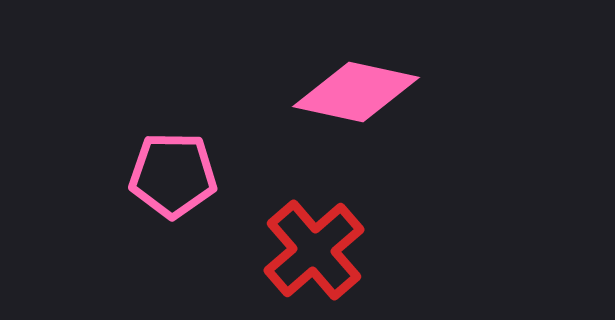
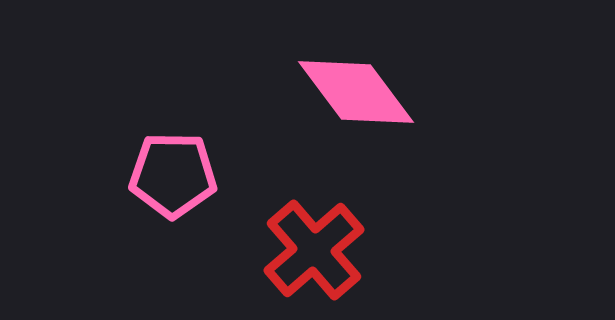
pink diamond: rotated 41 degrees clockwise
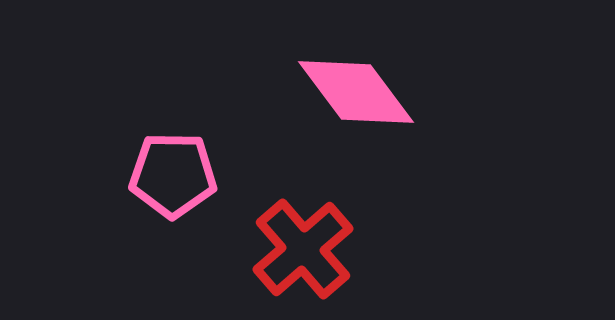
red cross: moved 11 px left, 1 px up
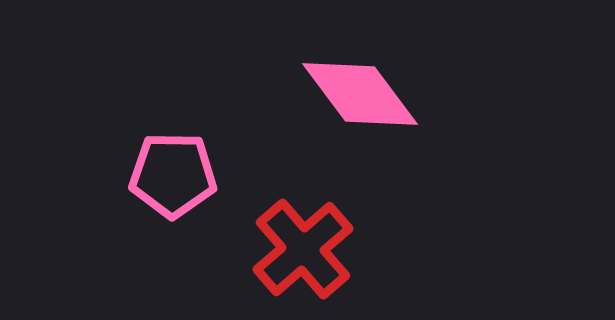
pink diamond: moved 4 px right, 2 px down
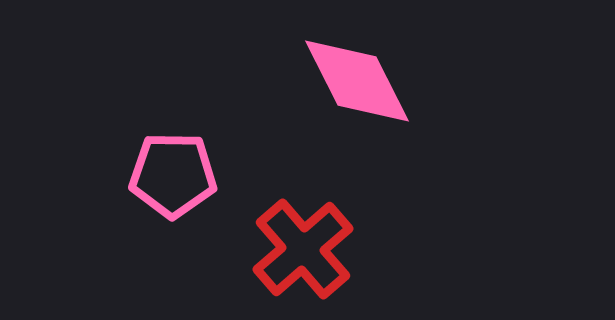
pink diamond: moved 3 px left, 13 px up; rotated 10 degrees clockwise
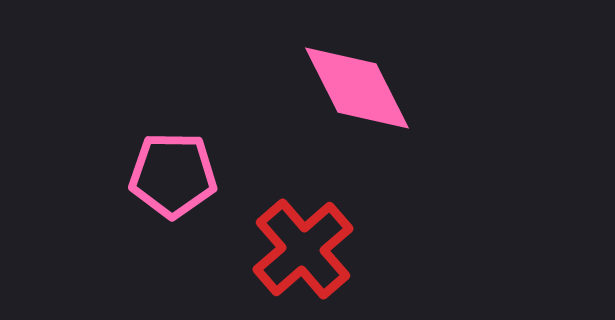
pink diamond: moved 7 px down
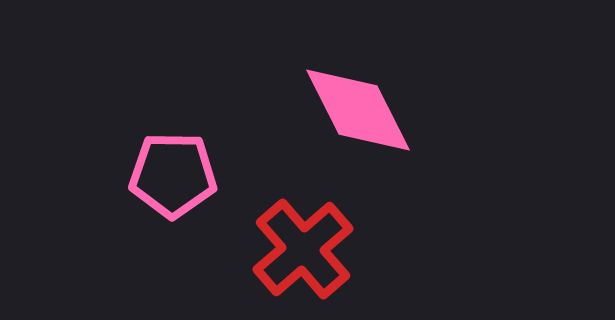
pink diamond: moved 1 px right, 22 px down
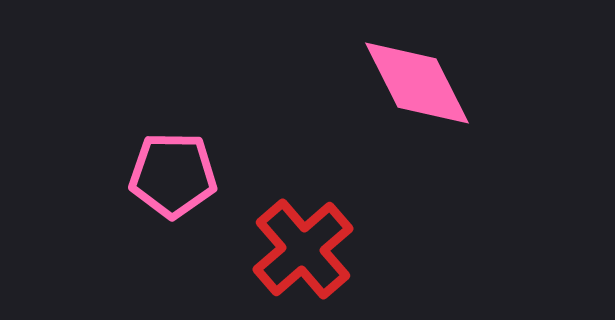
pink diamond: moved 59 px right, 27 px up
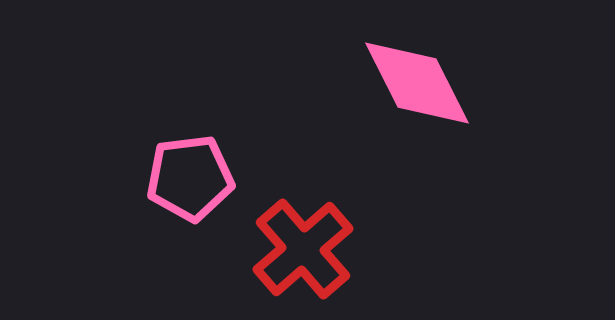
pink pentagon: moved 17 px right, 3 px down; rotated 8 degrees counterclockwise
